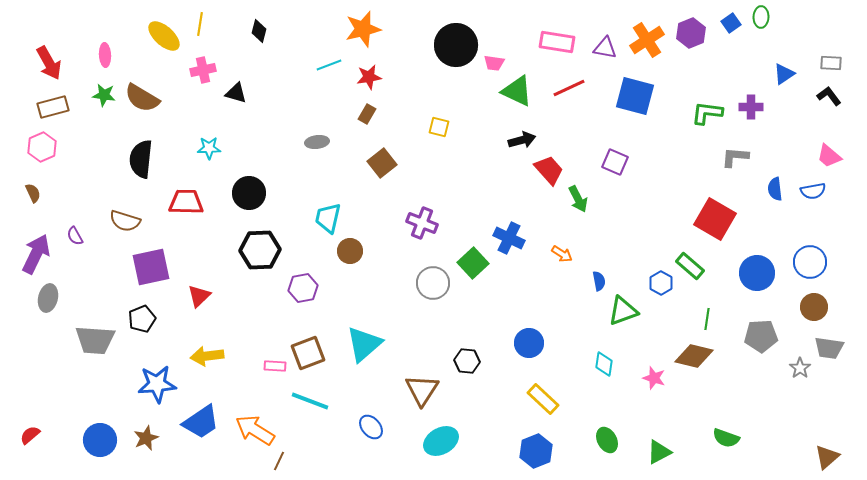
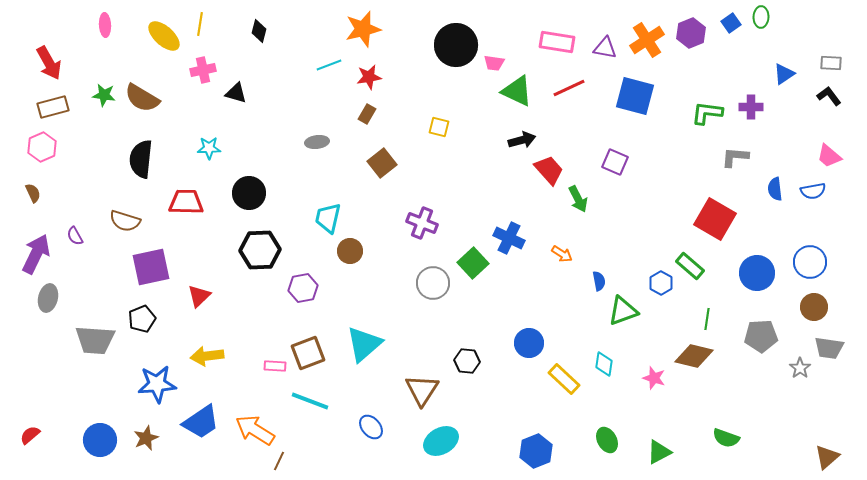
pink ellipse at (105, 55): moved 30 px up
yellow rectangle at (543, 399): moved 21 px right, 20 px up
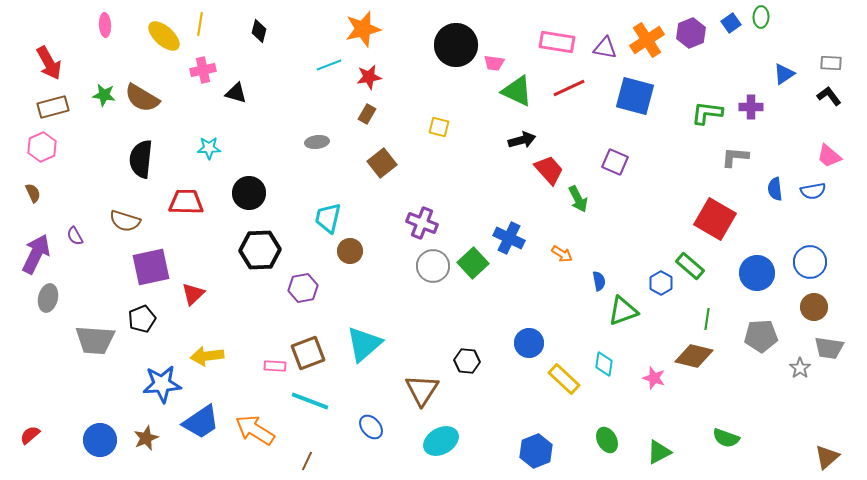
gray circle at (433, 283): moved 17 px up
red triangle at (199, 296): moved 6 px left, 2 px up
blue star at (157, 384): moved 5 px right
brown line at (279, 461): moved 28 px right
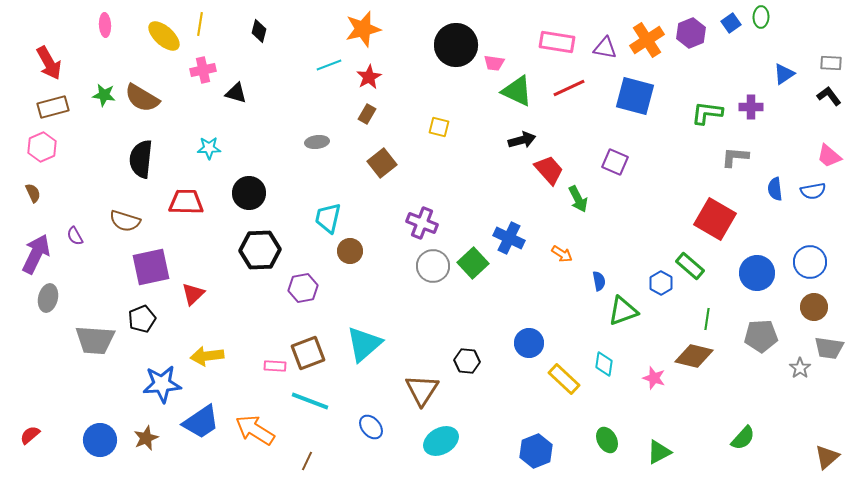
red star at (369, 77): rotated 20 degrees counterclockwise
green semicircle at (726, 438): moved 17 px right; rotated 68 degrees counterclockwise
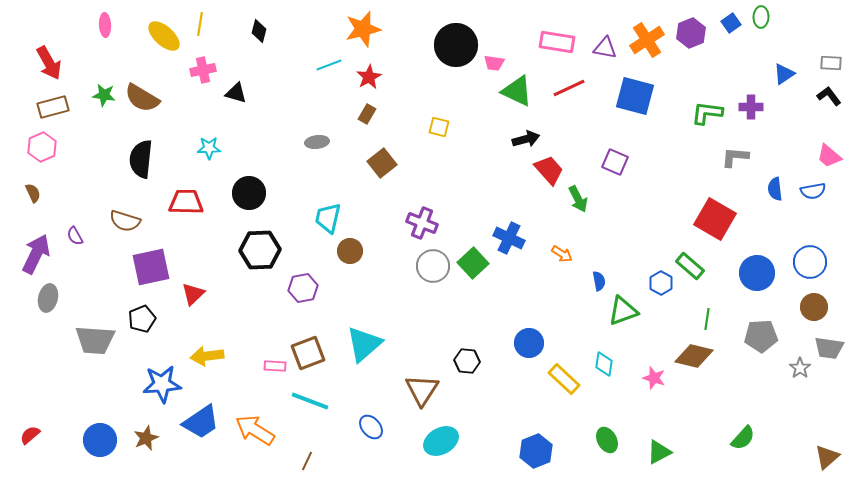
black arrow at (522, 140): moved 4 px right, 1 px up
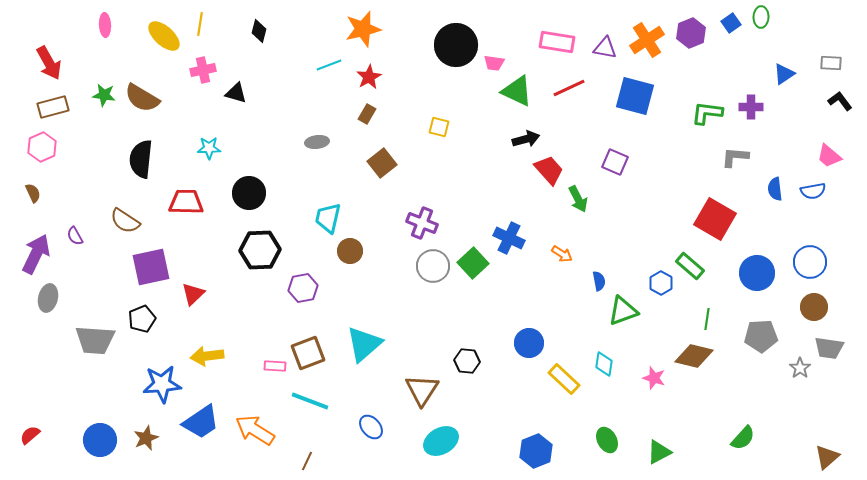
black L-shape at (829, 96): moved 11 px right, 5 px down
brown semicircle at (125, 221): rotated 16 degrees clockwise
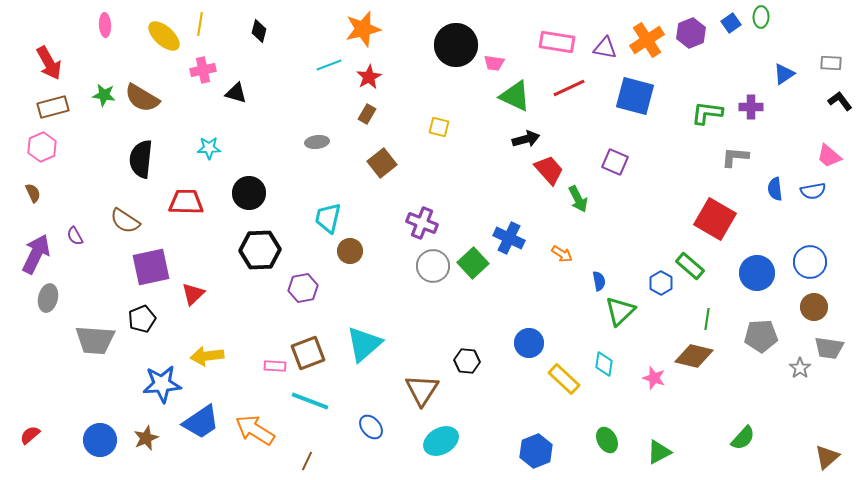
green triangle at (517, 91): moved 2 px left, 5 px down
green triangle at (623, 311): moved 3 px left; rotated 24 degrees counterclockwise
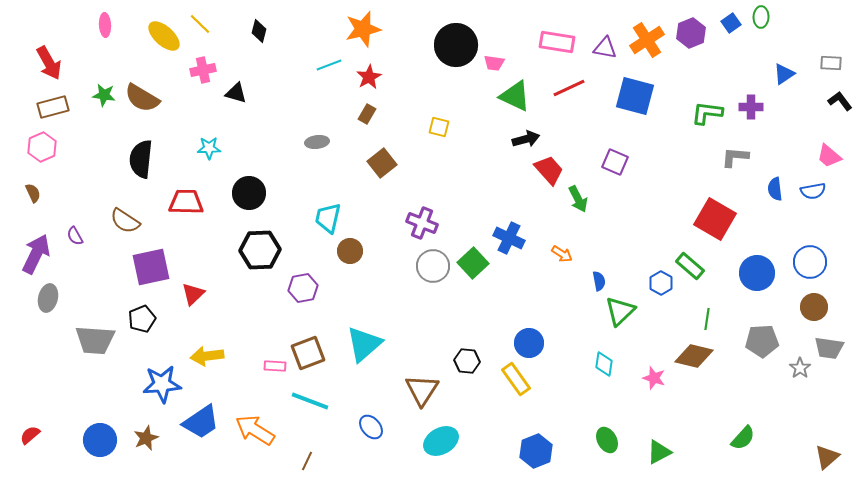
yellow line at (200, 24): rotated 55 degrees counterclockwise
gray pentagon at (761, 336): moved 1 px right, 5 px down
yellow rectangle at (564, 379): moved 48 px left; rotated 12 degrees clockwise
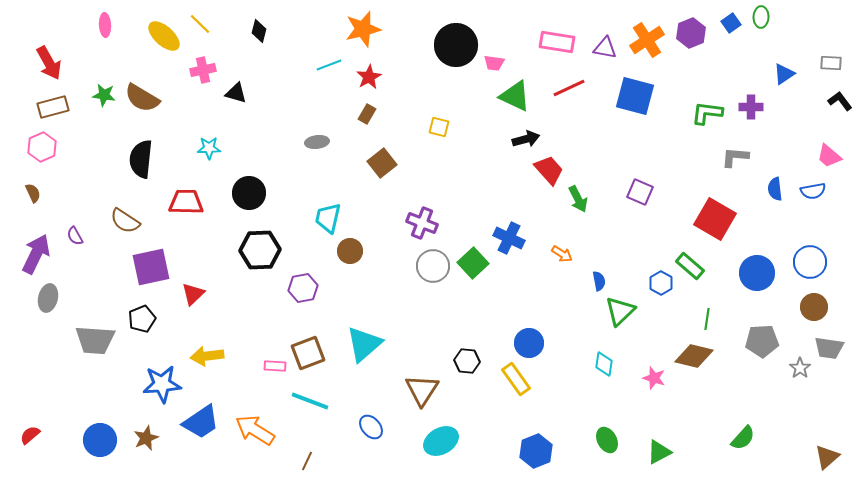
purple square at (615, 162): moved 25 px right, 30 px down
